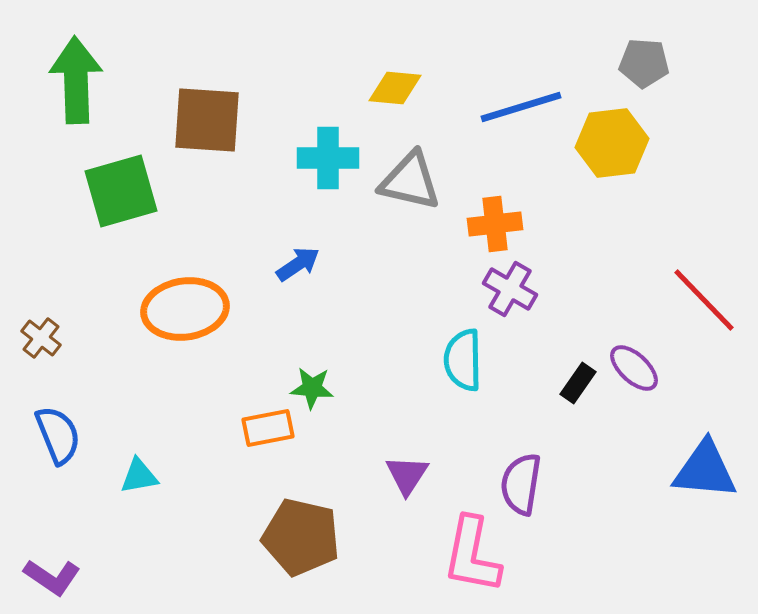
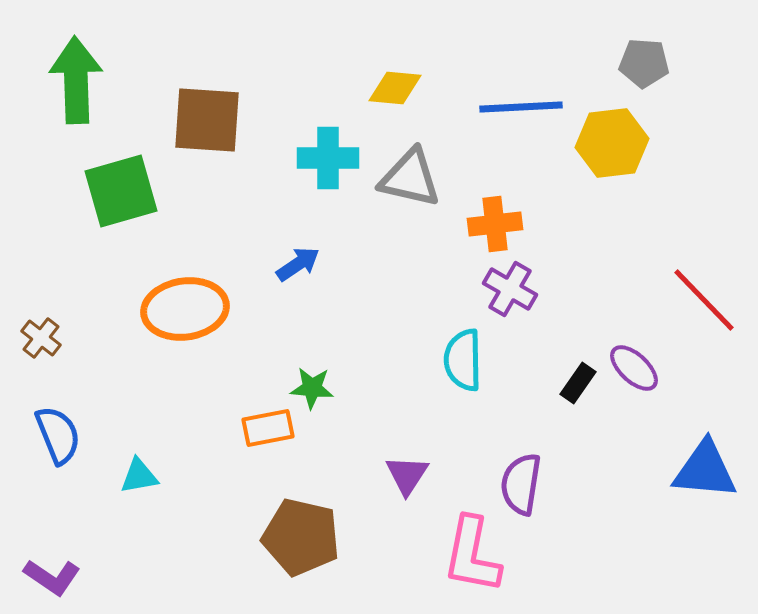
blue line: rotated 14 degrees clockwise
gray triangle: moved 3 px up
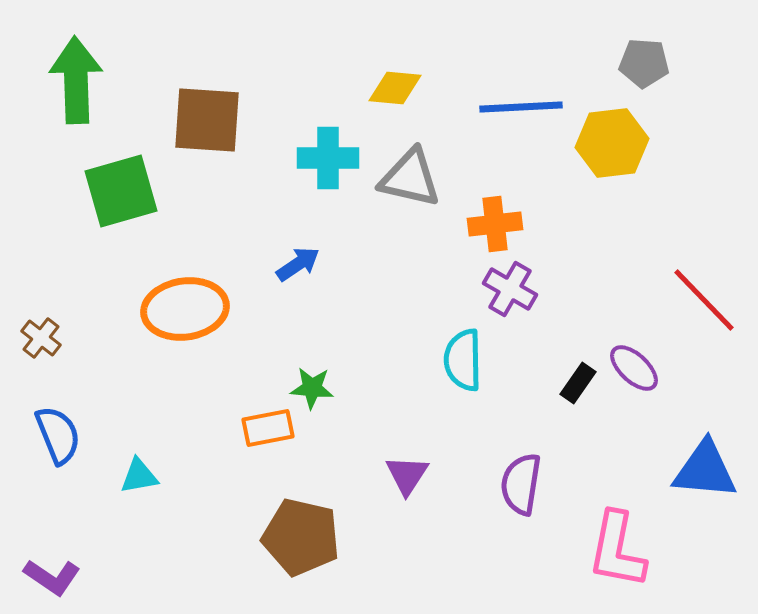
pink L-shape: moved 145 px right, 5 px up
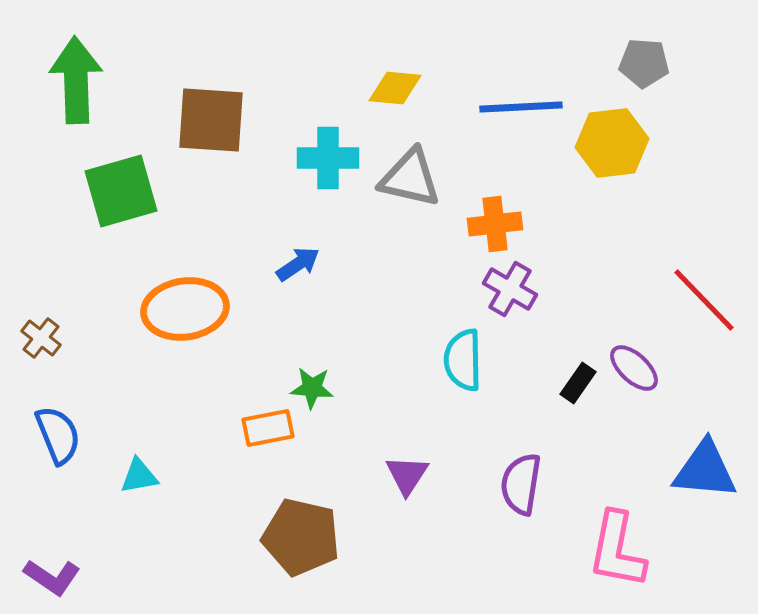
brown square: moved 4 px right
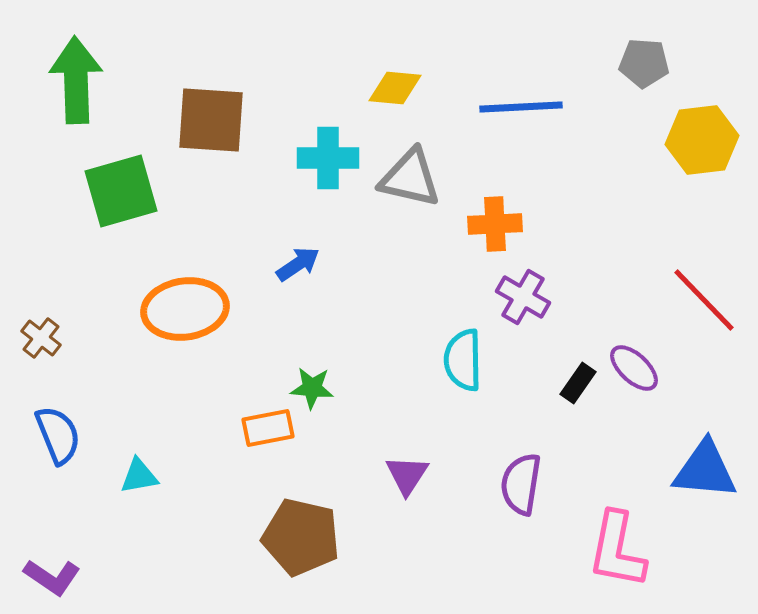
yellow hexagon: moved 90 px right, 3 px up
orange cross: rotated 4 degrees clockwise
purple cross: moved 13 px right, 8 px down
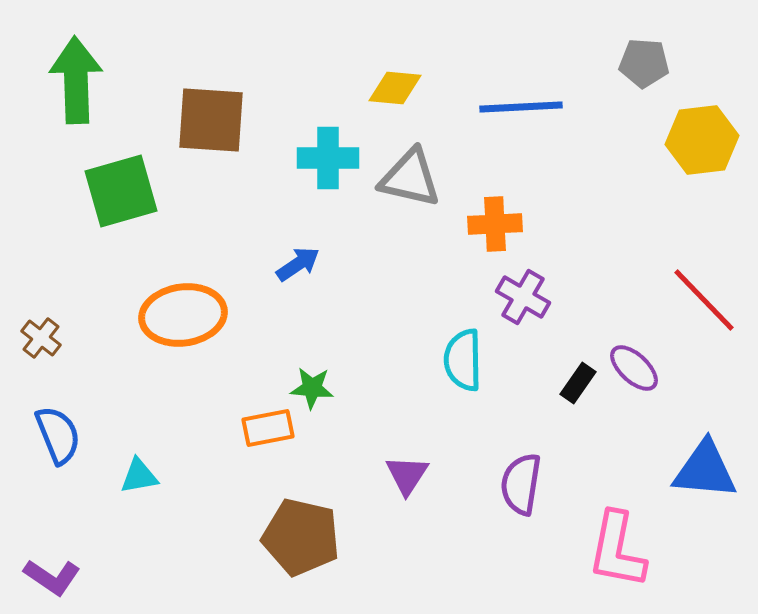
orange ellipse: moved 2 px left, 6 px down
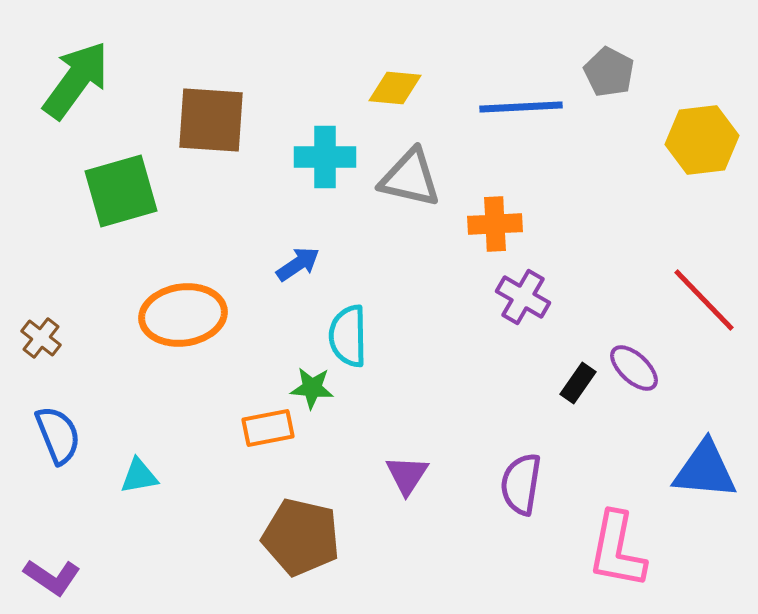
gray pentagon: moved 35 px left, 9 px down; rotated 24 degrees clockwise
green arrow: rotated 38 degrees clockwise
cyan cross: moved 3 px left, 1 px up
cyan semicircle: moved 115 px left, 24 px up
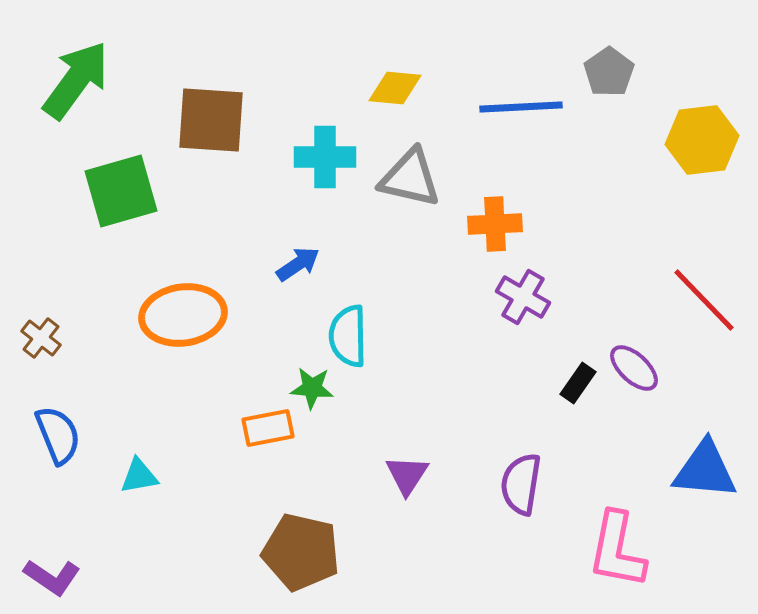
gray pentagon: rotated 9 degrees clockwise
brown pentagon: moved 15 px down
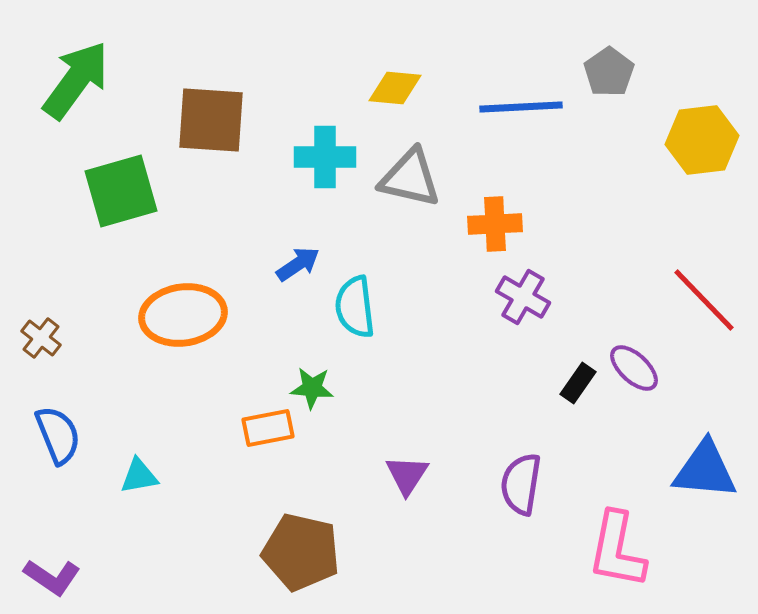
cyan semicircle: moved 7 px right, 29 px up; rotated 6 degrees counterclockwise
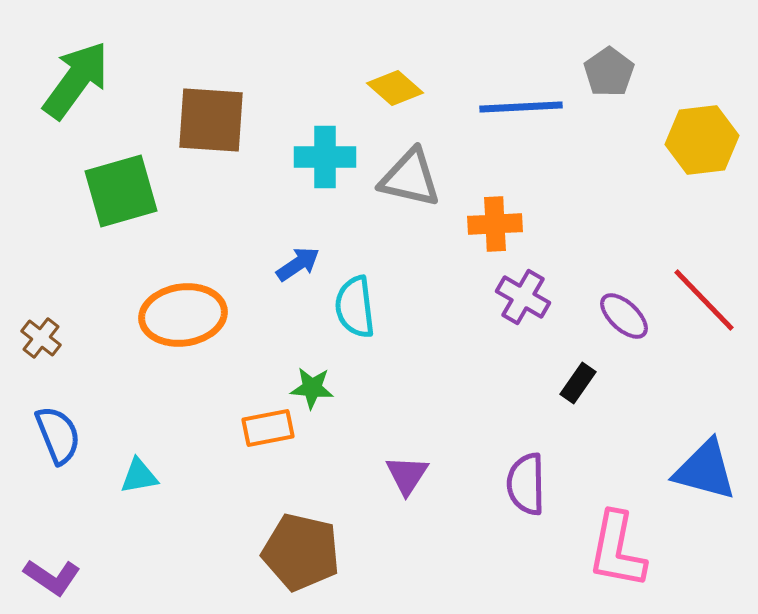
yellow diamond: rotated 36 degrees clockwise
purple ellipse: moved 10 px left, 52 px up
blue triangle: rotated 10 degrees clockwise
purple semicircle: moved 5 px right; rotated 10 degrees counterclockwise
